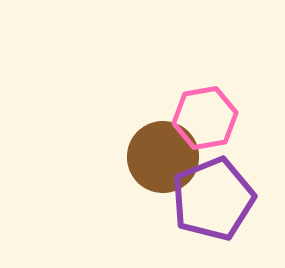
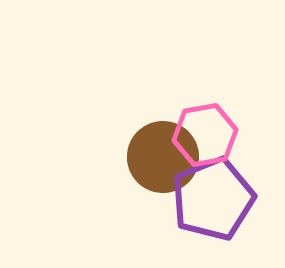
pink hexagon: moved 17 px down
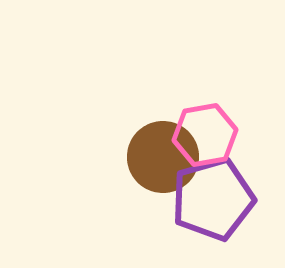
purple pentagon: rotated 6 degrees clockwise
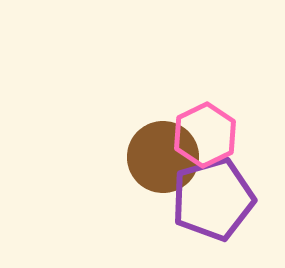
pink hexagon: rotated 16 degrees counterclockwise
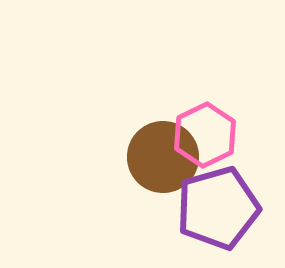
purple pentagon: moved 5 px right, 9 px down
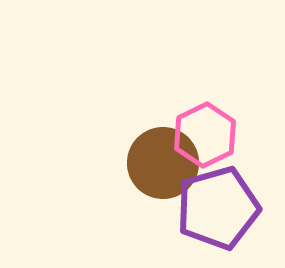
brown circle: moved 6 px down
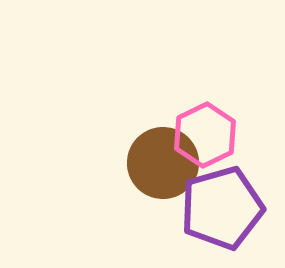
purple pentagon: moved 4 px right
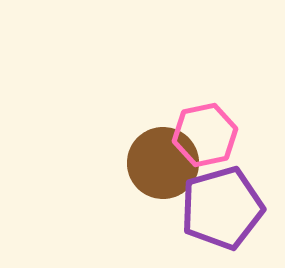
pink hexagon: rotated 14 degrees clockwise
